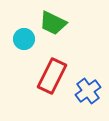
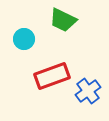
green trapezoid: moved 10 px right, 3 px up
red rectangle: rotated 44 degrees clockwise
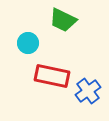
cyan circle: moved 4 px right, 4 px down
red rectangle: rotated 32 degrees clockwise
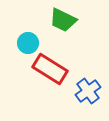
red rectangle: moved 2 px left, 7 px up; rotated 20 degrees clockwise
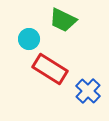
cyan circle: moved 1 px right, 4 px up
blue cross: rotated 10 degrees counterclockwise
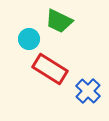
green trapezoid: moved 4 px left, 1 px down
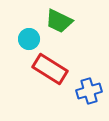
blue cross: moved 1 px right; rotated 30 degrees clockwise
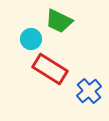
cyan circle: moved 2 px right
blue cross: rotated 25 degrees counterclockwise
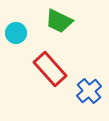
cyan circle: moved 15 px left, 6 px up
red rectangle: rotated 16 degrees clockwise
